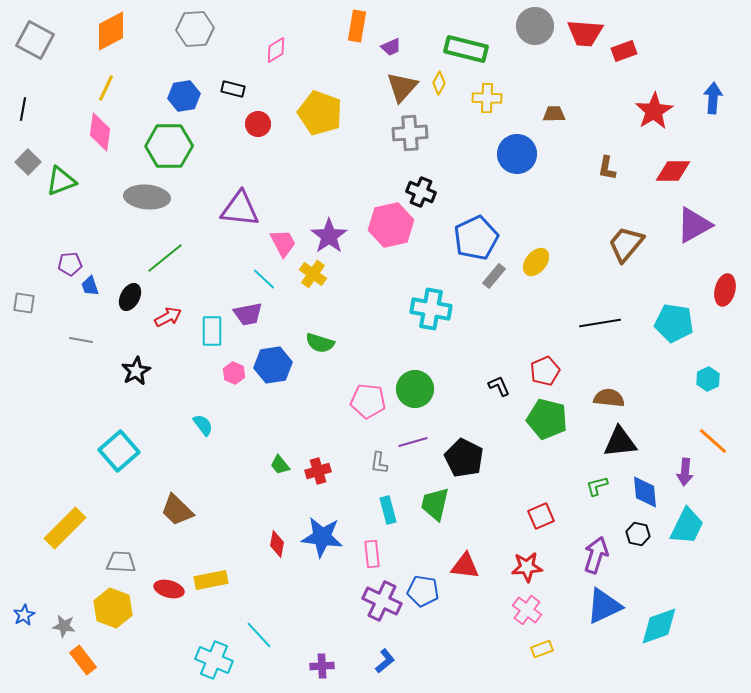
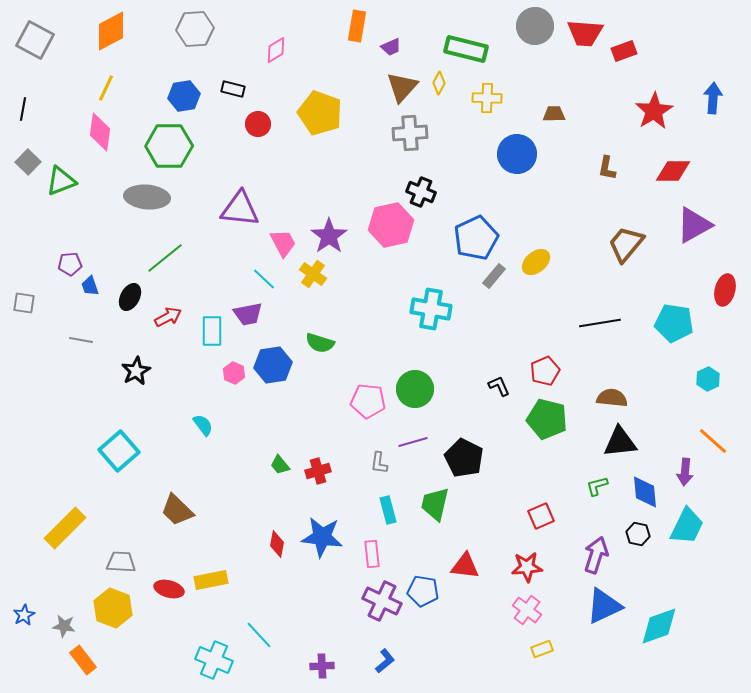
yellow ellipse at (536, 262): rotated 12 degrees clockwise
brown semicircle at (609, 398): moved 3 px right
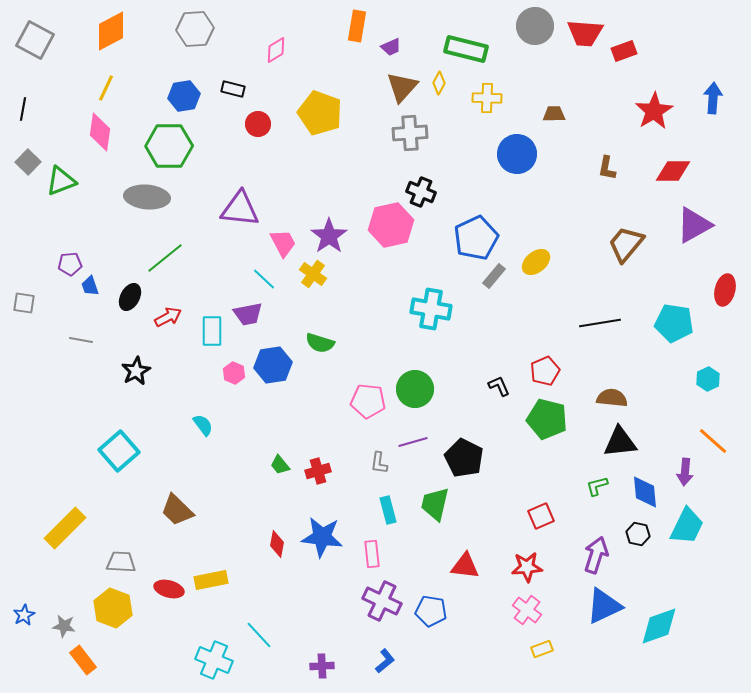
blue pentagon at (423, 591): moved 8 px right, 20 px down
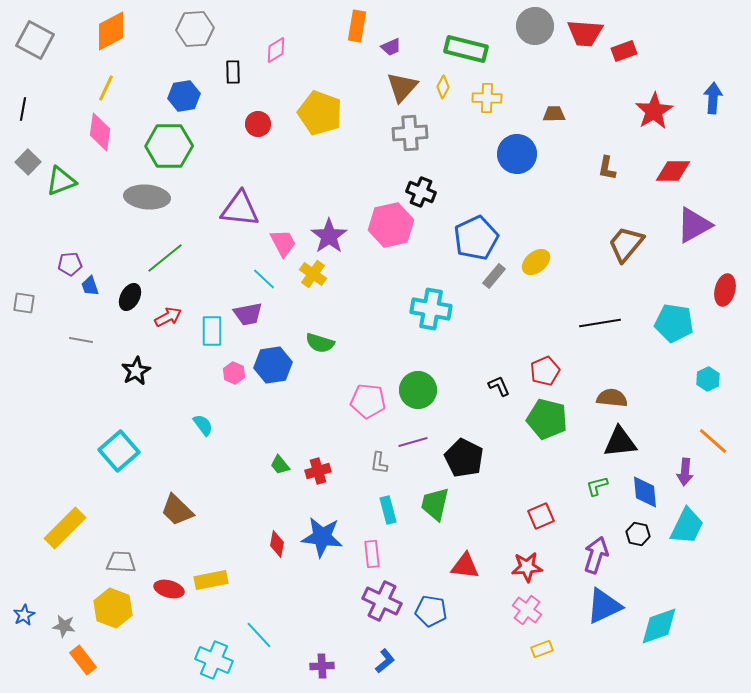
yellow diamond at (439, 83): moved 4 px right, 4 px down
black rectangle at (233, 89): moved 17 px up; rotated 75 degrees clockwise
green circle at (415, 389): moved 3 px right, 1 px down
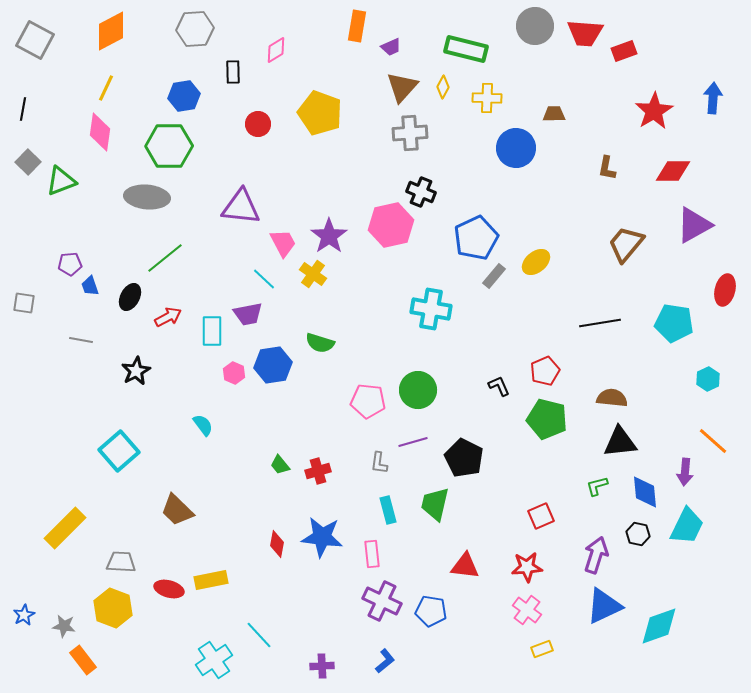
blue circle at (517, 154): moved 1 px left, 6 px up
purple triangle at (240, 209): moved 1 px right, 2 px up
cyan cross at (214, 660): rotated 33 degrees clockwise
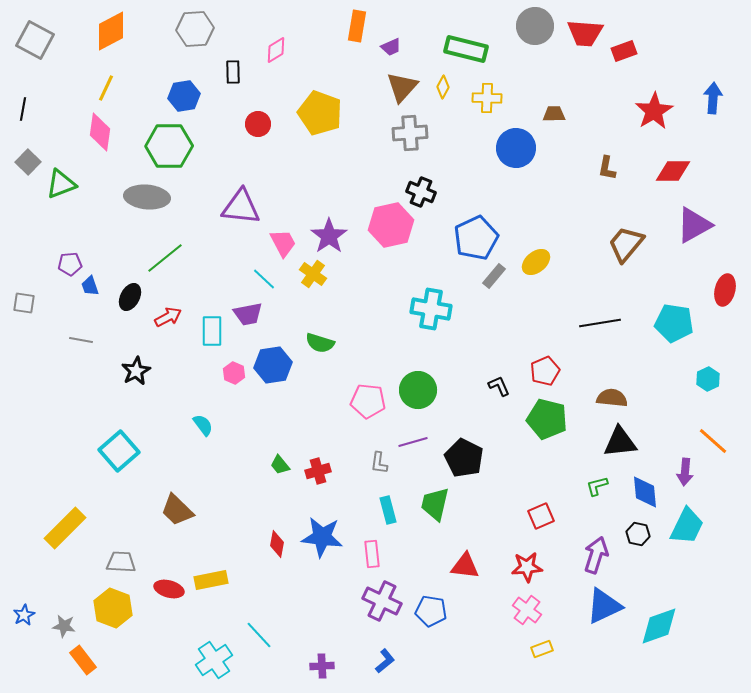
green triangle at (61, 181): moved 3 px down
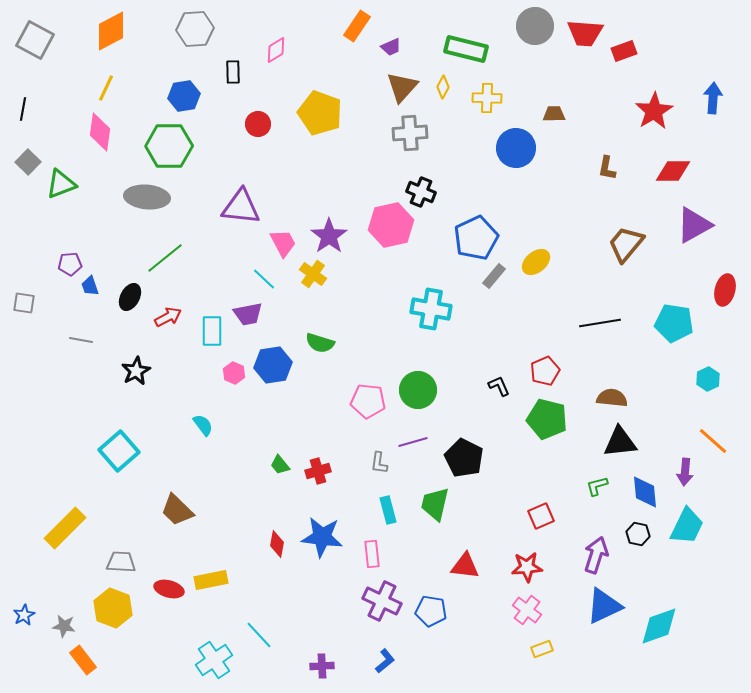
orange rectangle at (357, 26): rotated 24 degrees clockwise
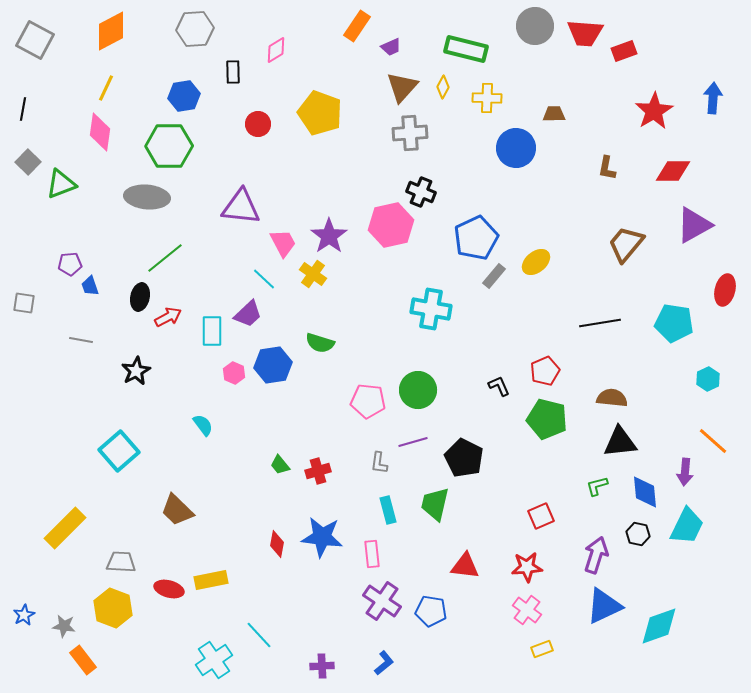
black ellipse at (130, 297): moved 10 px right; rotated 16 degrees counterclockwise
purple trapezoid at (248, 314): rotated 32 degrees counterclockwise
purple cross at (382, 601): rotated 9 degrees clockwise
blue L-shape at (385, 661): moved 1 px left, 2 px down
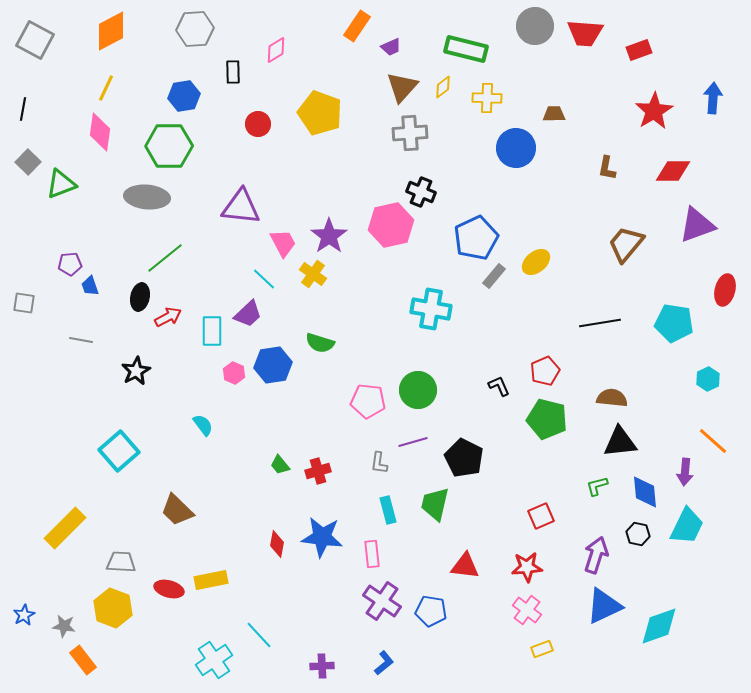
red rectangle at (624, 51): moved 15 px right, 1 px up
yellow diamond at (443, 87): rotated 25 degrees clockwise
purple triangle at (694, 225): moved 3 px right; rotated 9 degrees clockwise
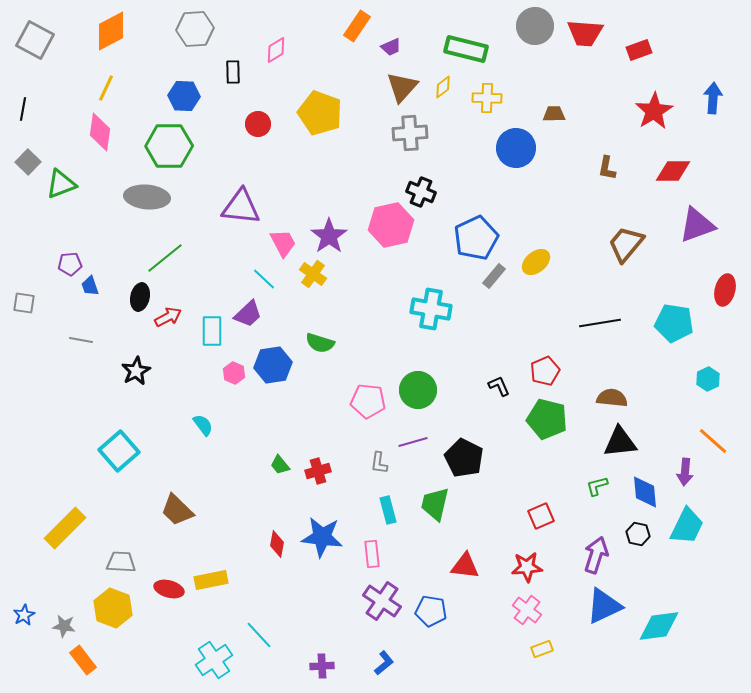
blue hexagon at (184, 96): rotated 12 degrees clockwise
cyan diamond at (659, 626): rotated 12 degrees clockwise
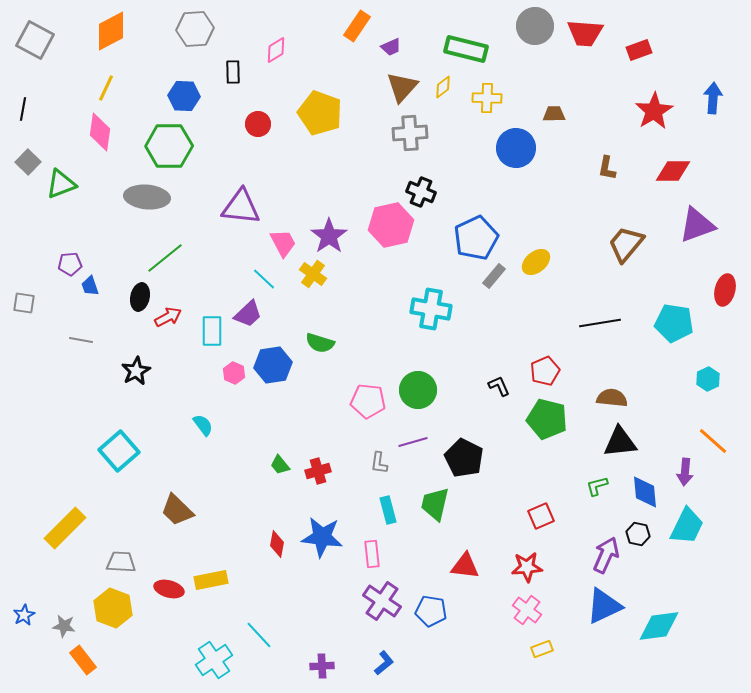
purple arrow at (596, 555): moved 10 px right; rotated 6 degrees clockwise
